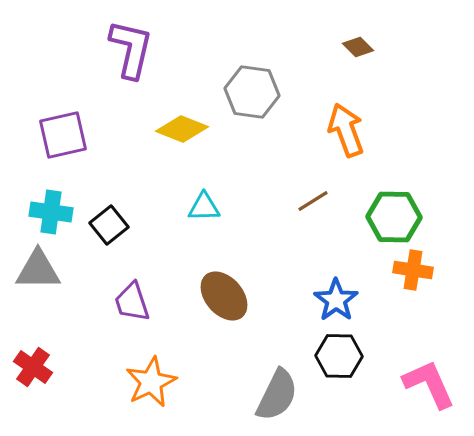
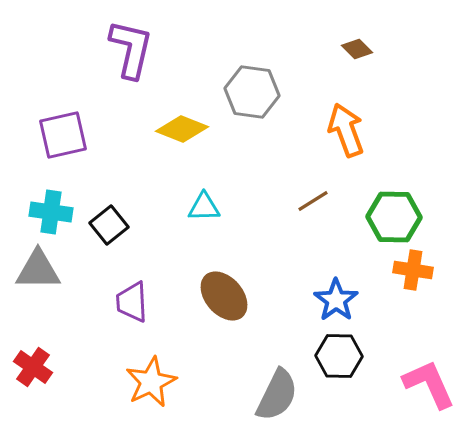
brown diamond: moved 1 px left, 2 px down
purple trapezoid: rotated 15 degrees clockwise
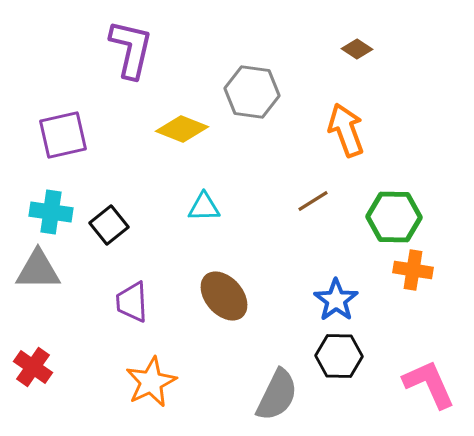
brown diamond: rotated 12 degrees counterclockwise
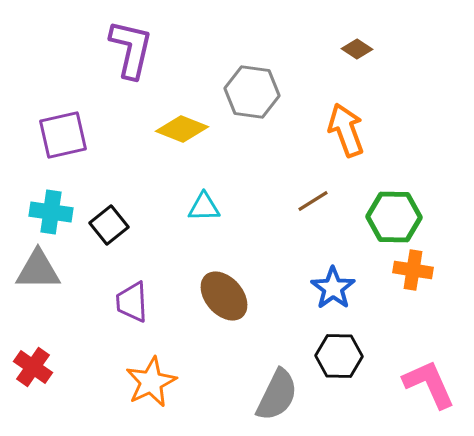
blue star: moved 3 px left, 12 px up
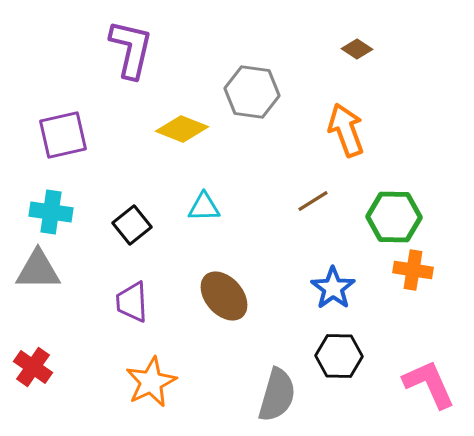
black square: moved 23 px right
gray semicircle: rotated 10 degrees counterclockwise
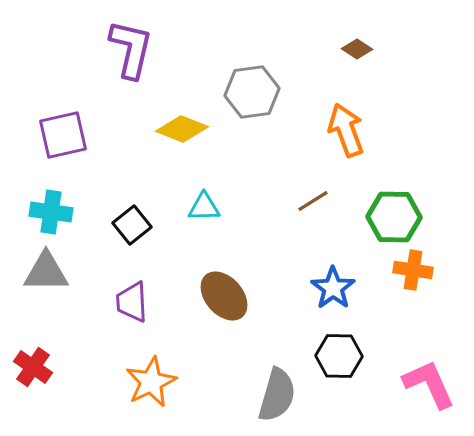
gray hexagon: rotated 16 degrees counterclockwise
gray triangle: moved 8 px right, 2 px down
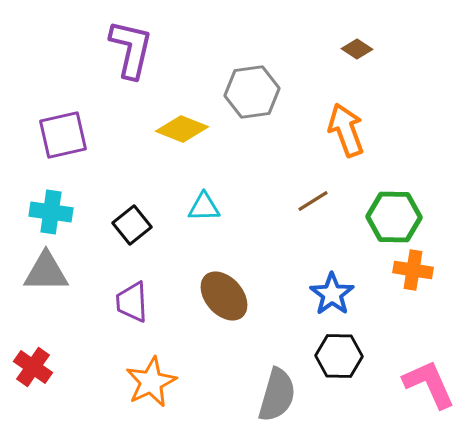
blue star: moved 1 px left, 6 px down
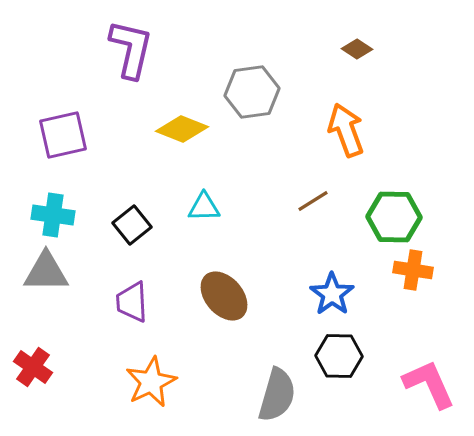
cyan cross: moved 2 px right, 3 px down
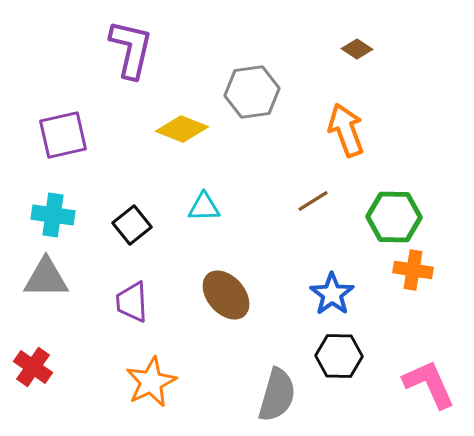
gray triangle: moved 6 px down
brown ellipse: moved 2 px right, 1 px up
